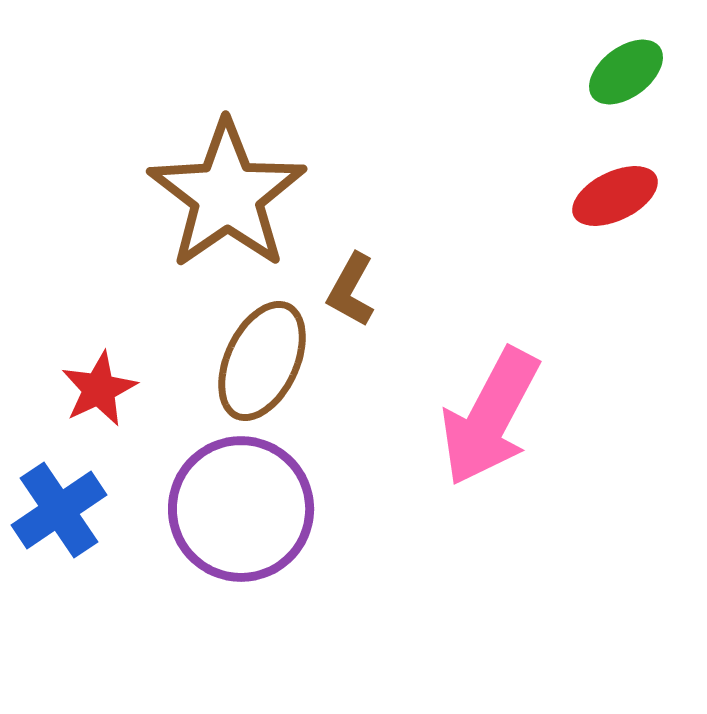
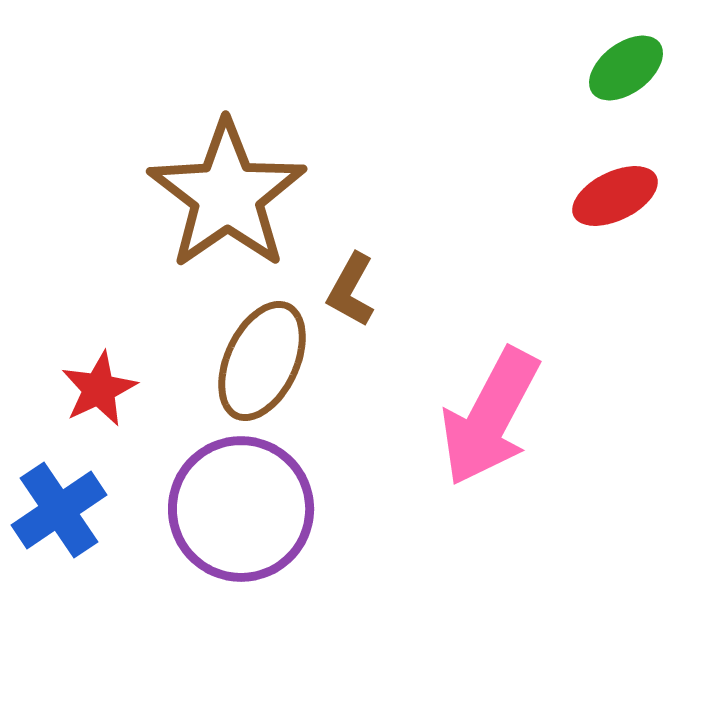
green ellipse: moved 4 px up
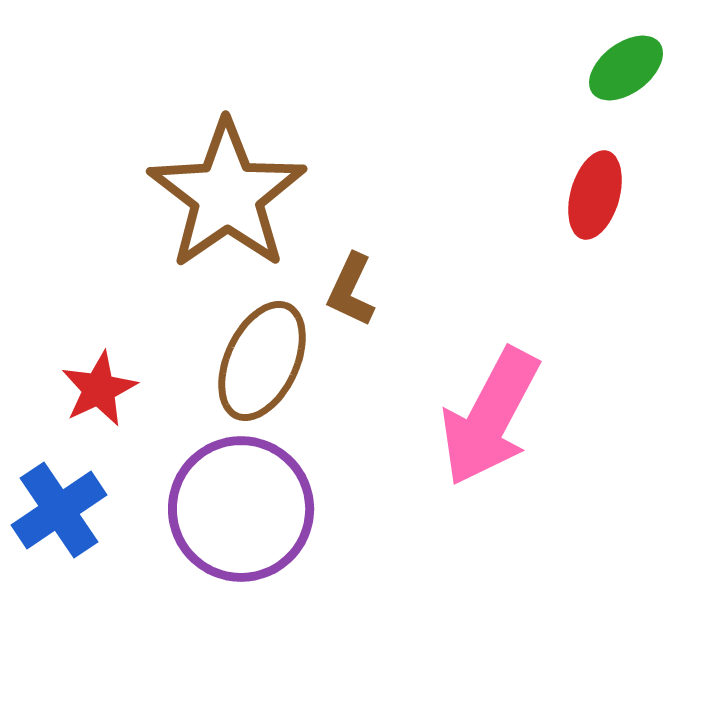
red ellipse: moved 20 px left, 1 px up; rotated 48 degrees counterclockwise
brown L-shape: rotated 4 degrees counterclockwise
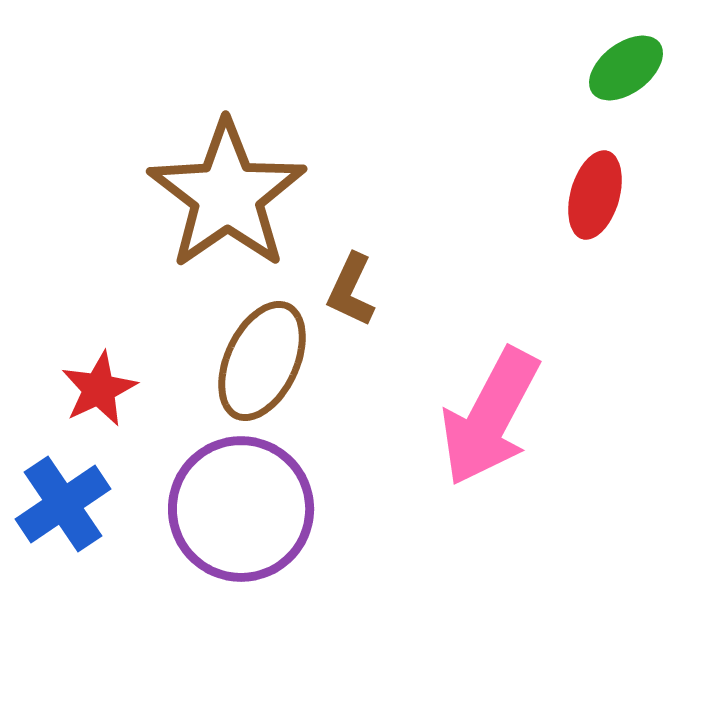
blue cross: moved 4 px right, 6 px up
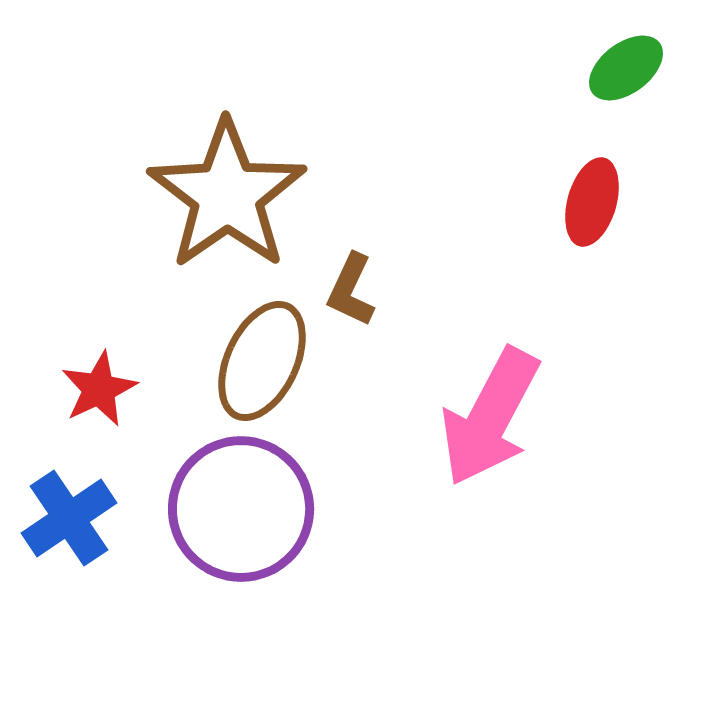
red ellipse: moved 3 px left, 7 px down
blue cross: moved 6 px right, 14 px down
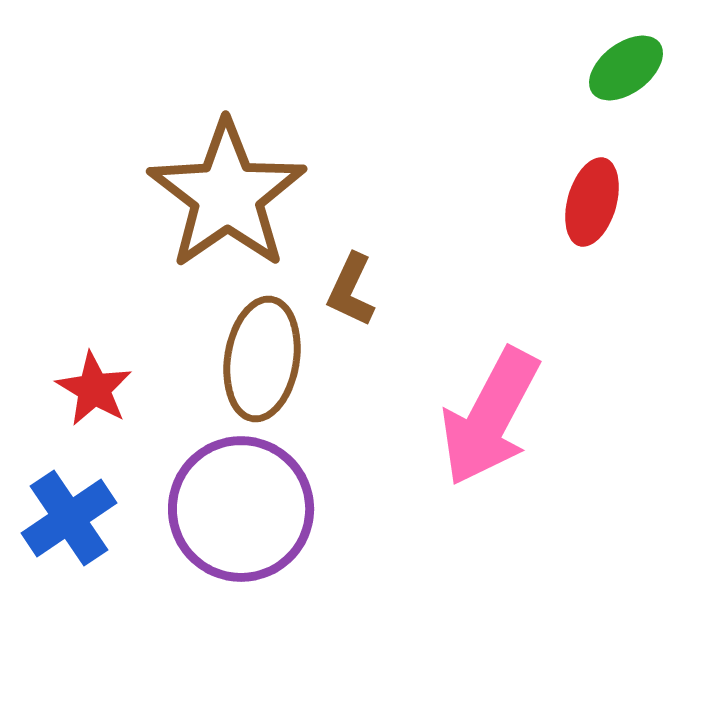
brown ellipse: moved 2 px up; rotated 16 degrees counterclockwise
red star: moved 5 px left; rotated 16 degrees counterclockwise
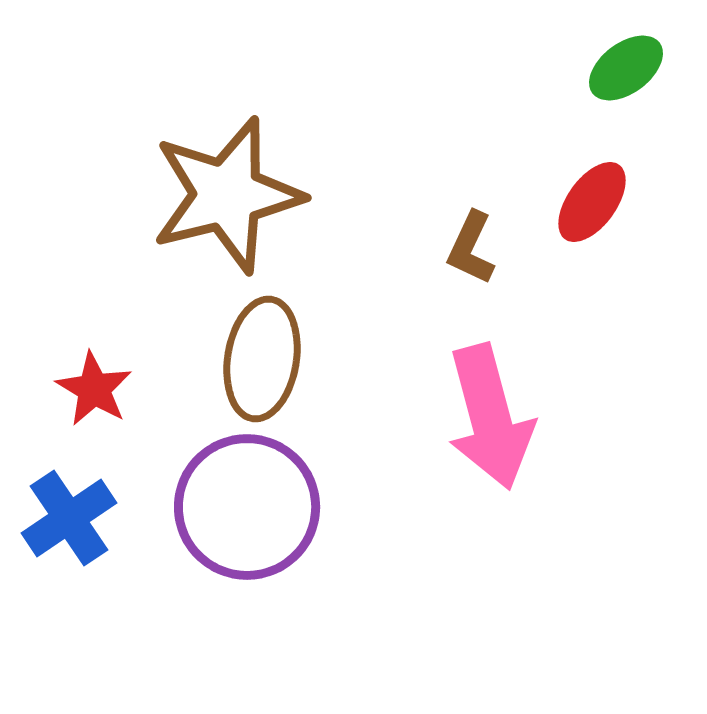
brown star: rotated 21 degrees clockwise
red ellipse: rotated 20 degrees clockwise
brown L-shape: moved 120 px right, 42 px up
pink arrow: rotated 43 degrees counterclockwise
purple circle: moved 6 px right, 2 px up
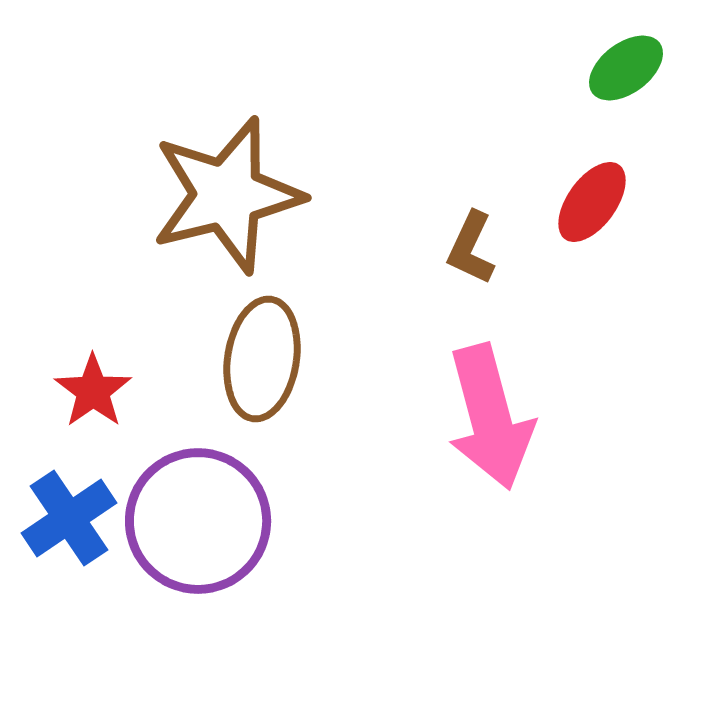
red star: moved 1 px left, 2 px down; rotated 6 degrees clockwise
purple circle: moved 49 px left, 14 px down
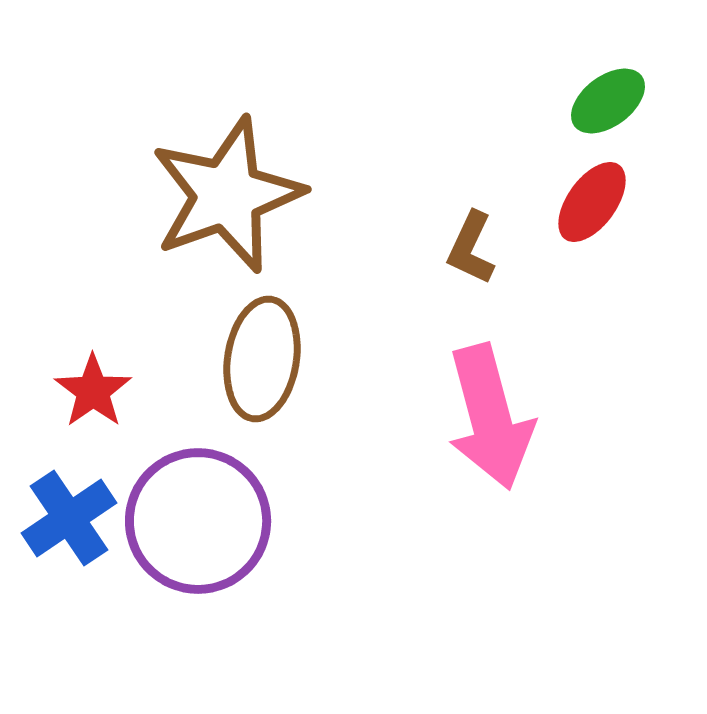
green ellipse: moved 18 px left, 33 px down
brown star: rotated 6 degrees counterclockwise
